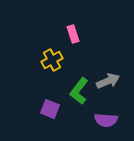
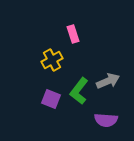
purple square: moved 1 px right, 10 px up
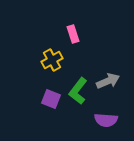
green L-shape: moved 1 px left
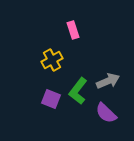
pink rectangle: moved 4 px up
purple semicircle: moved 7 px up; rotated 40 degrees clockwise
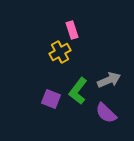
pink rectangle: moved 1 px left
yellow cross: moved 8 px right, 8 px up
gray arrow: moved 1 px right, 1 px up
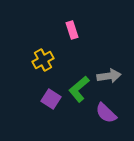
yellow cross: moved 17 px left, 8 px down
gray arrow: moved 4 px up; rotated 15 degrees clockwise
green L-shape: moved 1 px right, 2 px up; rotated 12 degrees clockwise
purple square: rotated 12 degrees clockwise
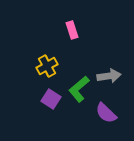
yellow cross: moved 4 px right, 6 px down
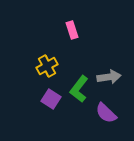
gray arrow: moved 1 px down
green L-shape: rotated 12 degrees counterclockwise
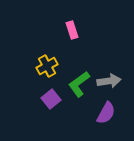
gray arrow: moved 4 px down
green L-shape: moved 5 px up; rotated 16 degrees clockwise
purple square: rotated 18 degrees clockwise
purple semicircle: rotated 105 degrees counterclockwise
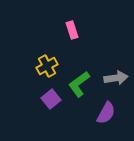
gray arrow: moved 7 px right, 3 px up
